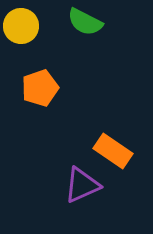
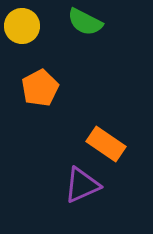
yellow circle: moved 1 px right
orange pentagon: rotated 9 degrees counterclockwise
orange rectangle: moved 7 px left, 7 px up
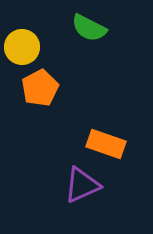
green semicircle: moved 4 px right, 6 px down
yellow circle: moved 21 px down
orange rectangle: rotated 15 degrees counterclockwise
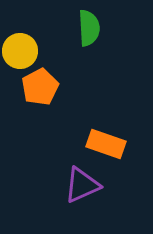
green semicircle: rotated 120 degrees counterclockwise
yellow circle: moved 2 px left, 4 px down
orange pentagon: moved 1 px up
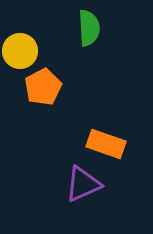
orange pentagon: moved 3 px right
purple triangle: moved 1 px right, 1 px up
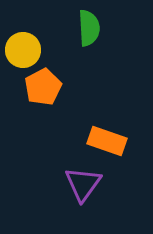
yellow circle: moved 3 px right, 1 px up
orange rectangle: moved 1 px right, 3 px up
purple triangle: rotated 30 degrees counterclockwise
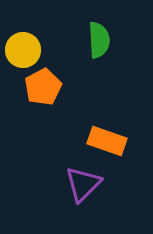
green semicircle: moved 10 px right, 12 px down
purple triangle: rotated 9 degrees clockwise
